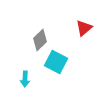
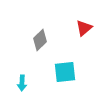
cyan square: moved 9 px right, 10 px down; rotated 35 degrees counterclockwise
cyan arrow: moved 3 px left, 4 px down
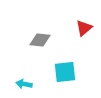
gray diamond: rotated 50 degrees clockwise
cyan arrow: moved 2 px right, 1 px down; rotated 98 degrees clockwise
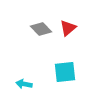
red triangle: moved 16 px left
gray diamond: moved 1 px right, 11 px up; rotated 40 degrees clockwise
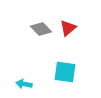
cyan square: rotated 15 degrees clockwise
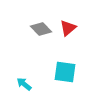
cyan arrow: rotated 28 degrees clockwise
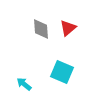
gray diamond: rotated 40 degrees clockwise
cyan square: moved 3 px left; rotated 15 degrees clockwise
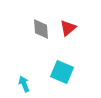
cyan arrow: rotated 28 degrees clockwise
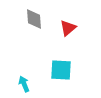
gray diamond: moved 7 px left, 10 px up
cyan square: moved 1 px left, 2 px up; rotated 20 degrees counterclockwise
